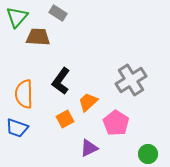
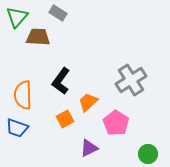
orange semicircle: moved 1 px left, 1 px down
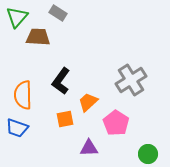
orange square: rotated 18 degrees clockwise
purple triangle: rotated 24 degrees clockwise
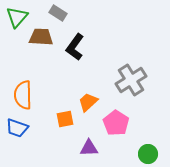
brown trapezoid: moved 3 px right
black L-shape: moved 14 px right, 34 px up
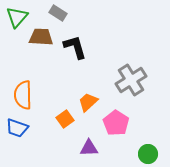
black L-shape: rotated 128 degrees clockwise
orange square: rotated 24 degrees counterclockwise
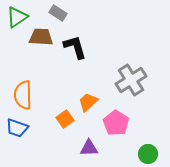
green triangle: rotated 15 degrees clockwise
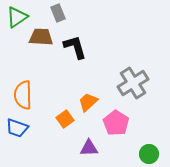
gray rectangle: rotated 36 degrees clockwise
gray cross: moved 2 px right, 3 px down
green circle: moved 1 px right
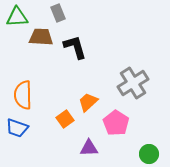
green triangle: rotated 30 degrees clockwise
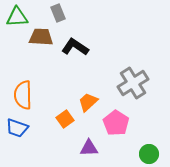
black L-shape: rotated 40 degrees counterclockwise
